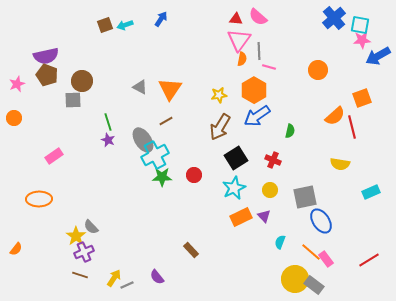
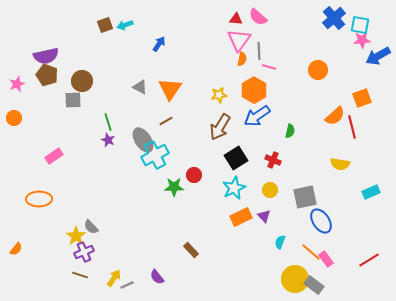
blue arrow at (161, 19): moved 2 px left, 25 px down
green star at (162, 177): moved 12 px right, 10 px down
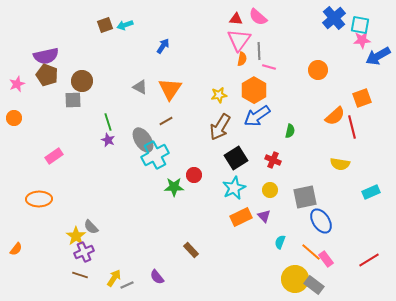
blue arrow at (159, 44): moved 4 px right, 2 px down
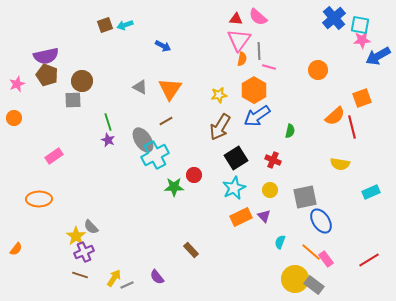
blue arrow at (163, 46): rotated 84 degrees clockwise
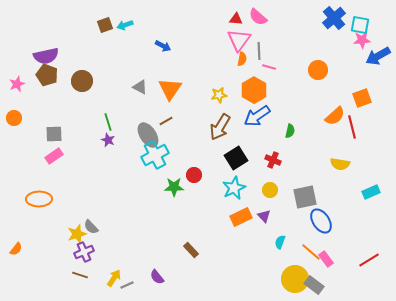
gray square at (73, 100): moved 19 px left, 34 px down
gray ellipse at (143, 140): moved 5 px right, 5 px up
yellow star at (76, 236): moved 1 px right, 2 px up; rotated 18 degrees clockwise
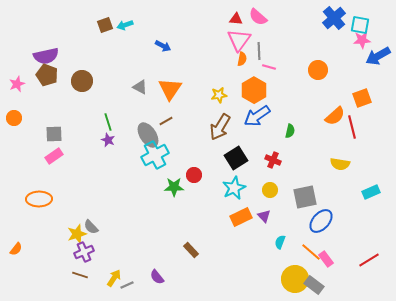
blue ellipse at (321, 221): rotated 75 degrees clockwise
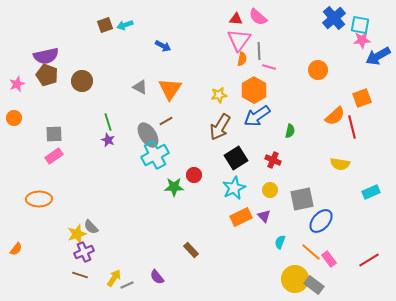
gray square at (305, 197): moved 3 px left, 2 px down
pink rectangle at (326, 259): moved 3 px right
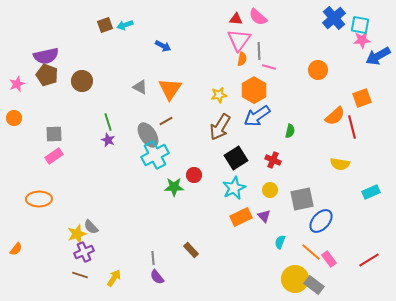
gray line at (127, 285): moved 26 px right, 27 px up; rotated 72 degrees counterclockwise
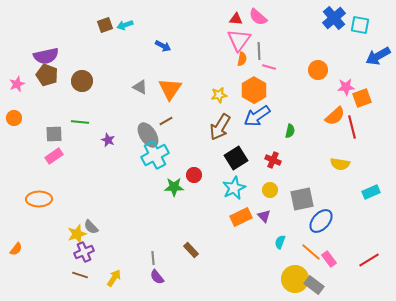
pink star at (362, 40): moved 16 px left, 47 px down
green line at (108, 122): moved 28 px left; rotated 66 degrees counterclockwise
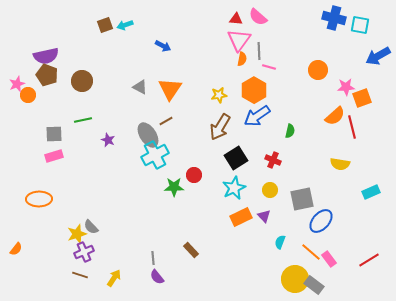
blue cross at (334, 18): rotated 35 degrees counterclockwise
orange circle at (14, 118): moved 14 px right, 23 px up
green line at (80, 122): moved 3 px right, 2 px up; rotated 18 degrees counterclockwise
pink rectangle at (54, 156): rotated 18 degrees clockwise
